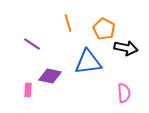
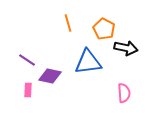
purple line: moved 5 px left, 16 px down
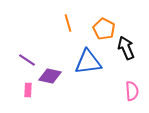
black arrow: rotated 125 degrees counterclockwise
pink semicircle: moved 8 px right, 2 px up
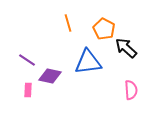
black arrow: rotated 25 degrees counterclockwise
pink semicircle: moved 1 px left, 1 px up
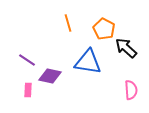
blue triangle: rotated 16 degrees clockwise
